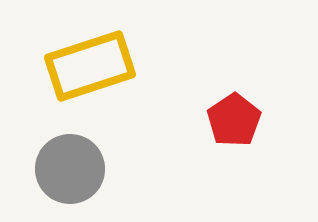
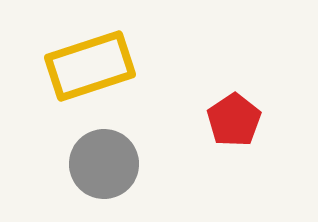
gray circle: moved 34 px right, 5 px up
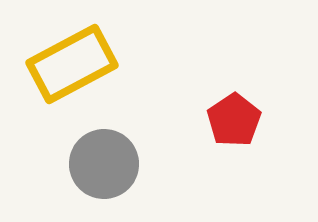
yellow rectangle: moved 18 px left, 2 px up; rotated 10 degrees counterclockwise
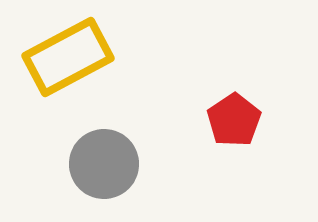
yellow rectangle: moved 4 px left, 7 px up
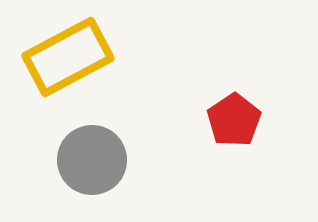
gray circle: moved 12 px left, 4 px up
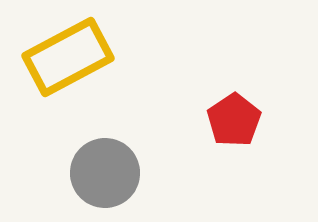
gray circle: moved 13 px right, 13 px down
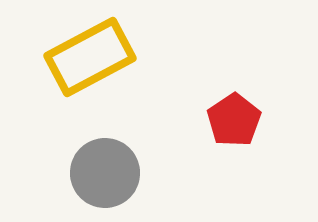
yellow rectangle: moved 22 px right
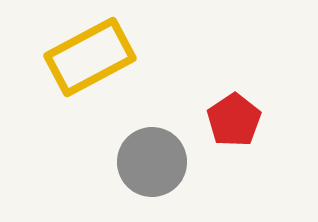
gray circle: moved 47 px right, 11 px up
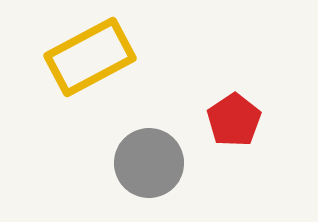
gray circle: moved 3 px left, 1 px down
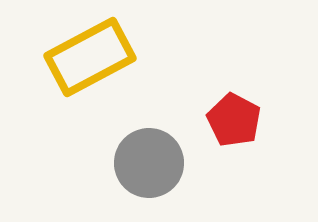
red pentagon: rotated 10 degrees counterclockwise
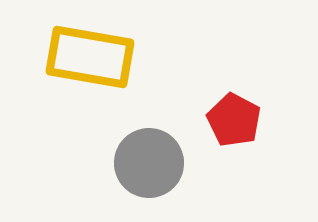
yellow rectangle: rotated 38 degrees clockwise
